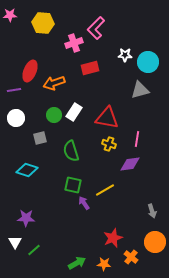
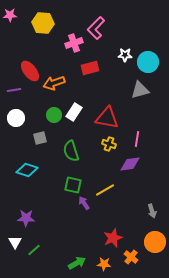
red ellipse: rotated 60 degrees counterclockwise
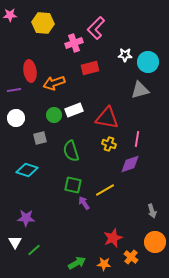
red ellipse: rotated 30 degrees clockwise
white rectangle: moved 2 px up; rotated 36 degrees clockwise
purple diamond: rotated 10 degrees counterclockwise
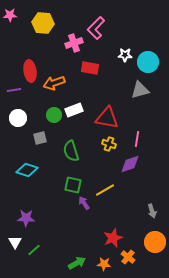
red rectangle: rotated 24 degrees clockwise
white circle: moved 2 px right
orange cross: moved 3 px left
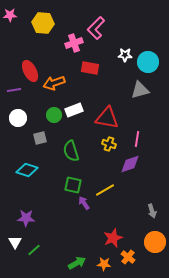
red ellipse: rotated 20 degrees counterclockwise
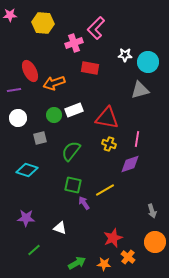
green semicircle: rotated 55 degrees clockwise
white triangle: moved 45 px right, 14 px up; rotated 40 degrees counterclockwise
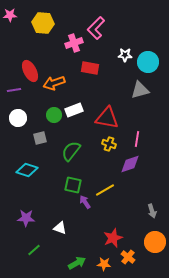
purple arrow: moved 1 px right, 1 px up
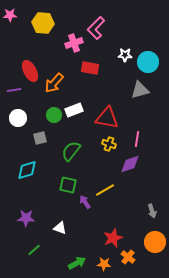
orange arrow: rotated 30 degrees counterclockwise
cyan diamond: rotated 35 degrees counterclockwise
green square: moved 5 px left
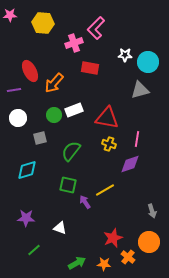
orange circle: moved 6 px left
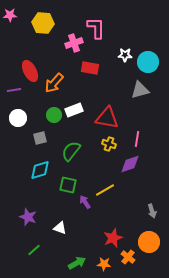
pink L-shape: rotated 135 degrees clockwise
cyan diamond: moved 13 px right
purple star: moved 2 px right, 1 px up; rotated 18 degrees clockwise
